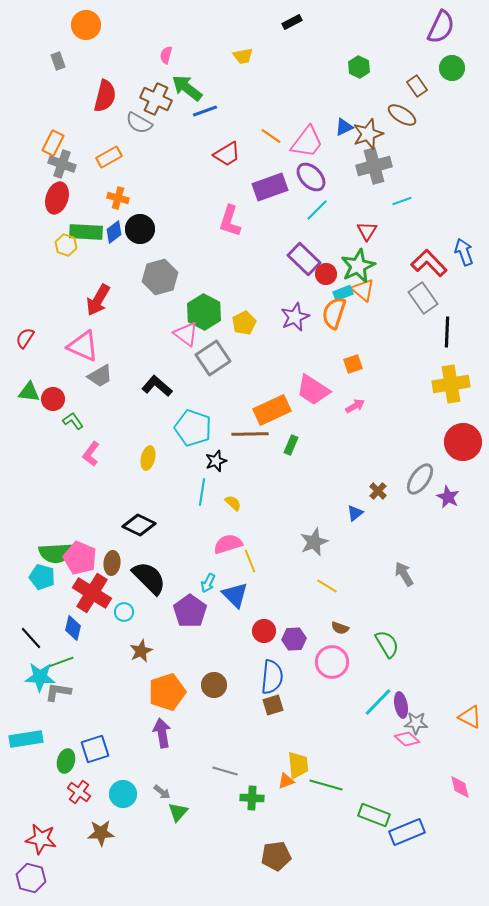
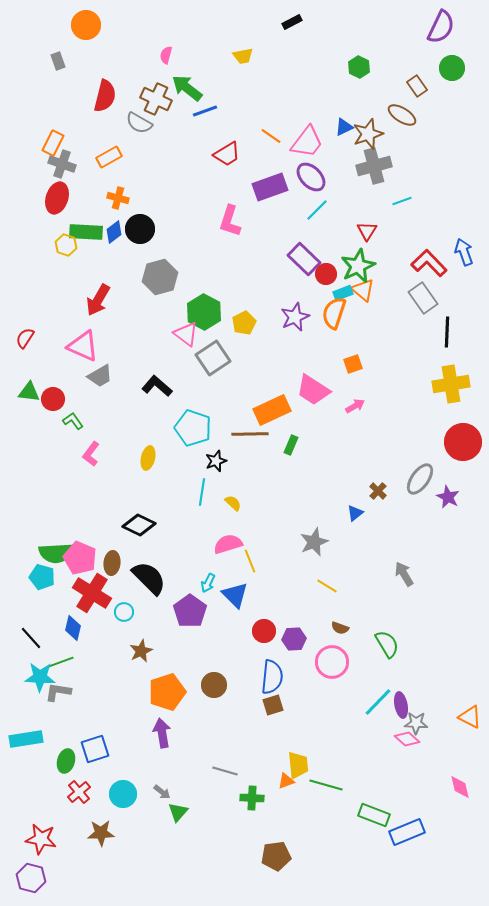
red cross at (79, 792): rotated 15 degrees clockwise
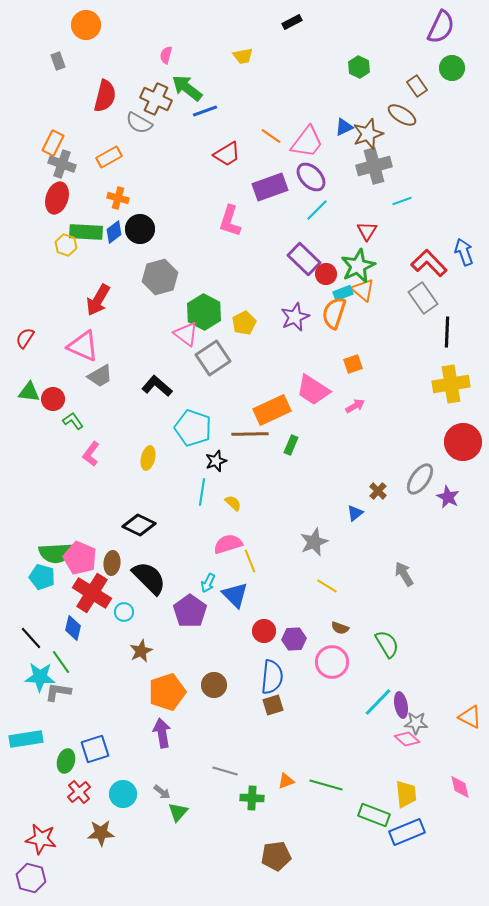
green line at (61, 662): rotated 75 degrees clockwise
yellow trapezoid at (298, 765): moved 108 px right, 29 px down
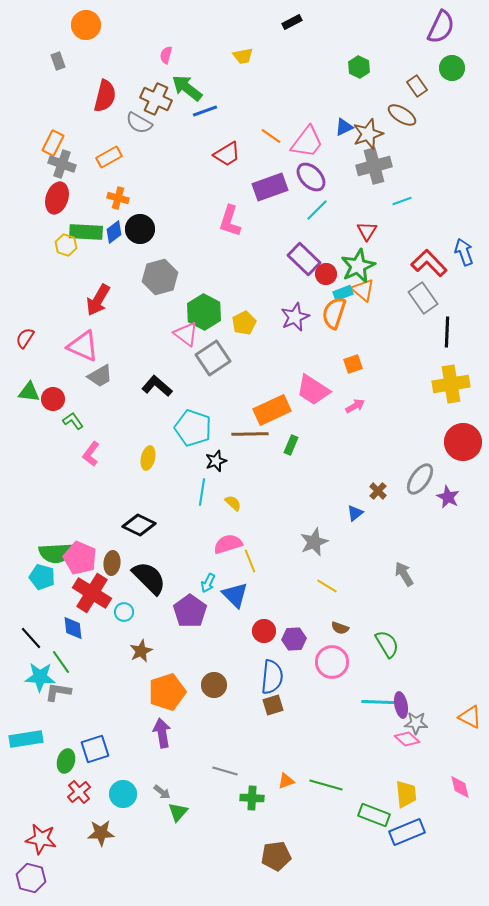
blue diamond at (73, 628): rotated 20 degrees counterclockwise
cyan line at (378, 702): rotated 48 degrees clockwise
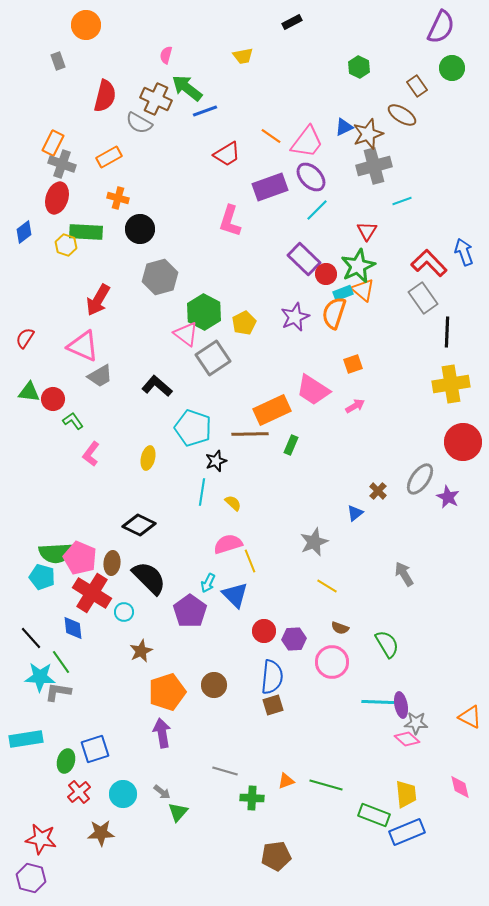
blue diamond at (114, 232): moved 90 px left
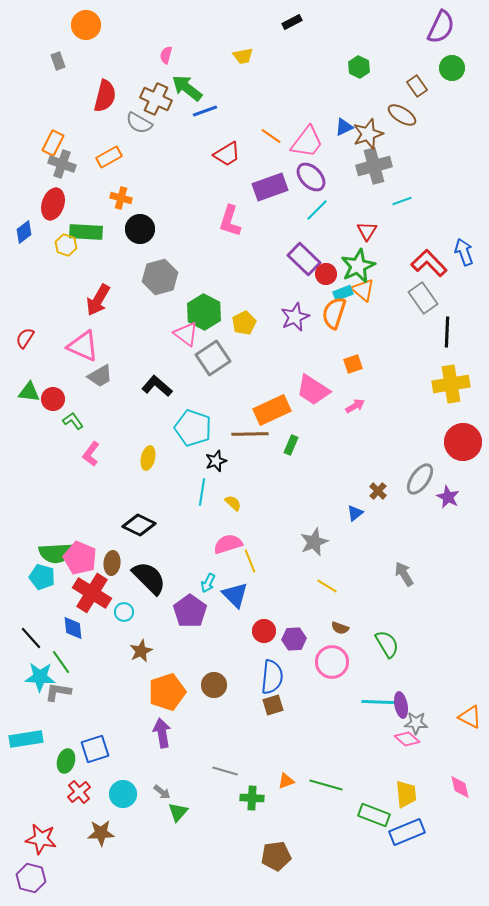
red ellipse at (57, 198): moved 4 px left, 6 px down
orange cross at (118, 198): moved 3 px right
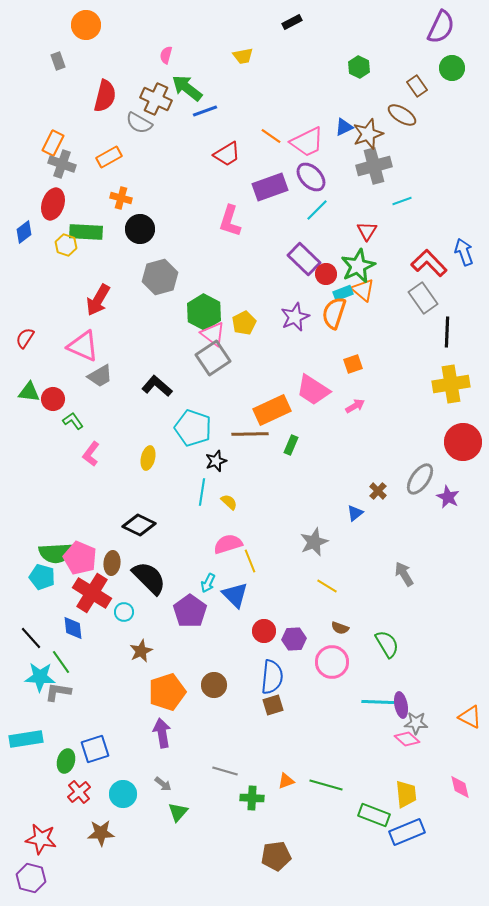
pink trapezoid at (307, 142): rotated 27 degrees clockwise
pink triangle at (186, 334): moved 27 px right
yellow semicircle at (233, 503): moved 4 px left, 1 px up
gray arrow at (162, 792): moved 1 px right, 8 px up
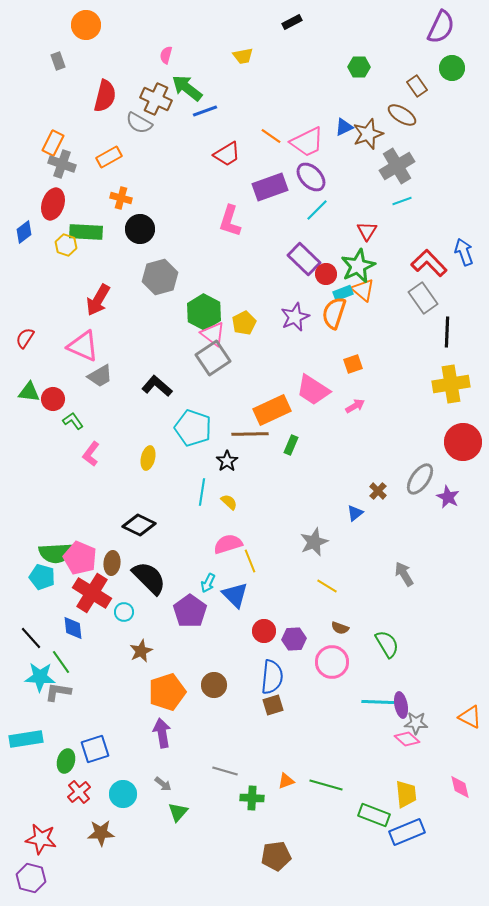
green hexagon at (359, 67): rotated 25 degrees counterclockwise
gray cross at (374, 166): moved 23 px right; rotated 16 degrees counterclockwise
black star at (216, 461): moved 11 px right; rotated 15 degrees counterclockwise
